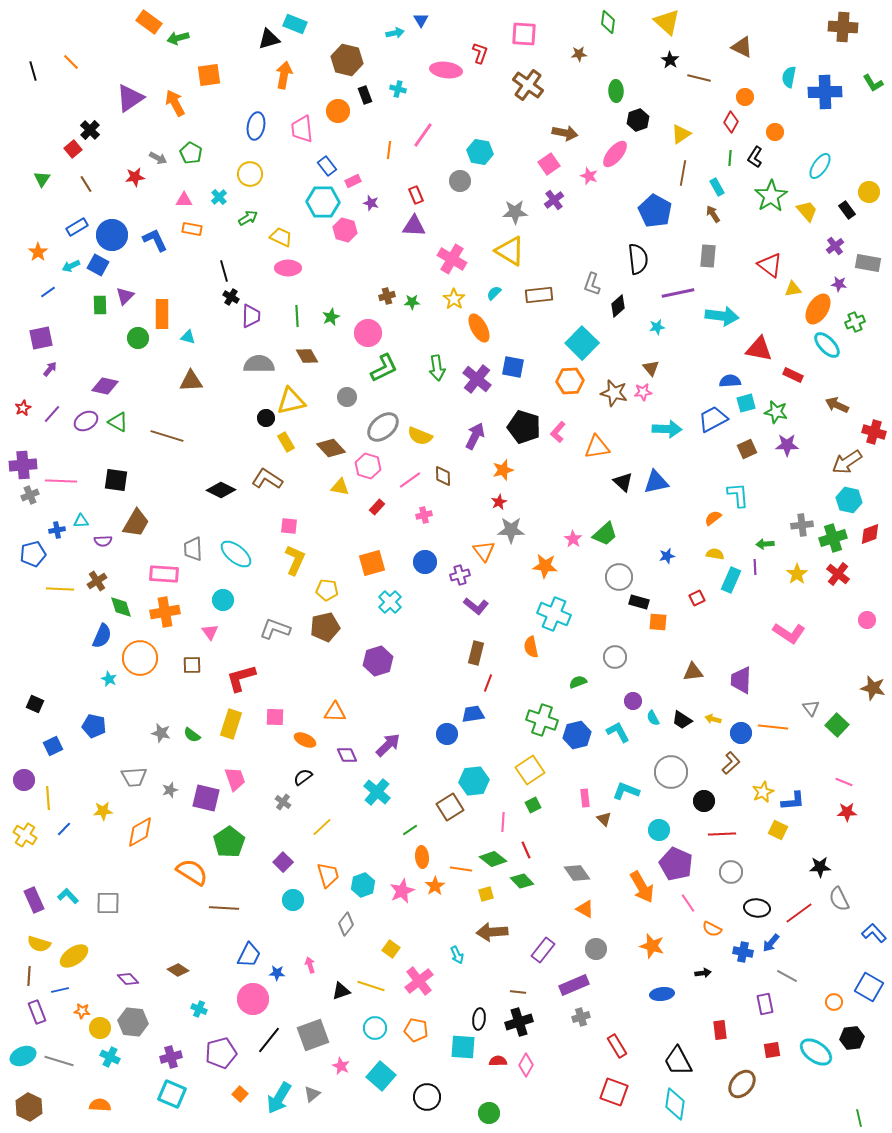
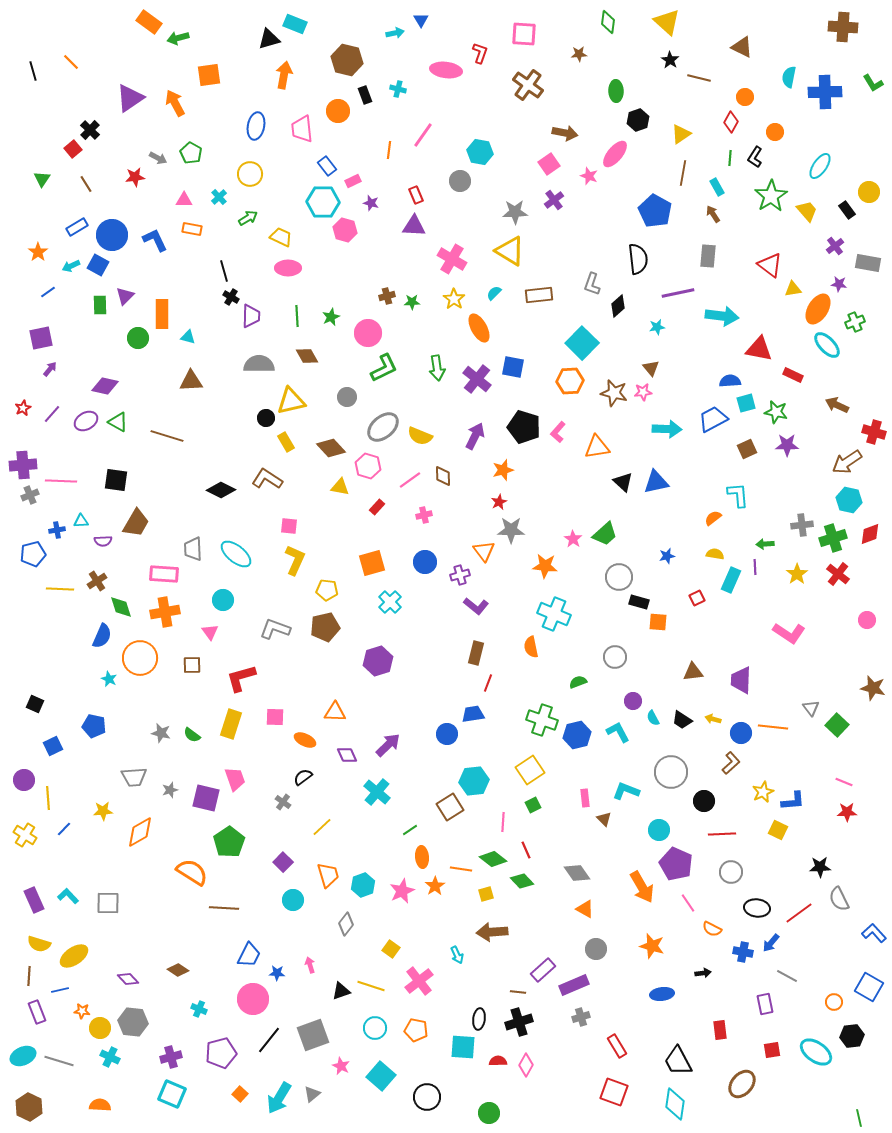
purple rectangle at (543, 950): moved 20 px down; rotated 10 degrees clockwise
black hexagon at (852, 1038): moved 2 px up
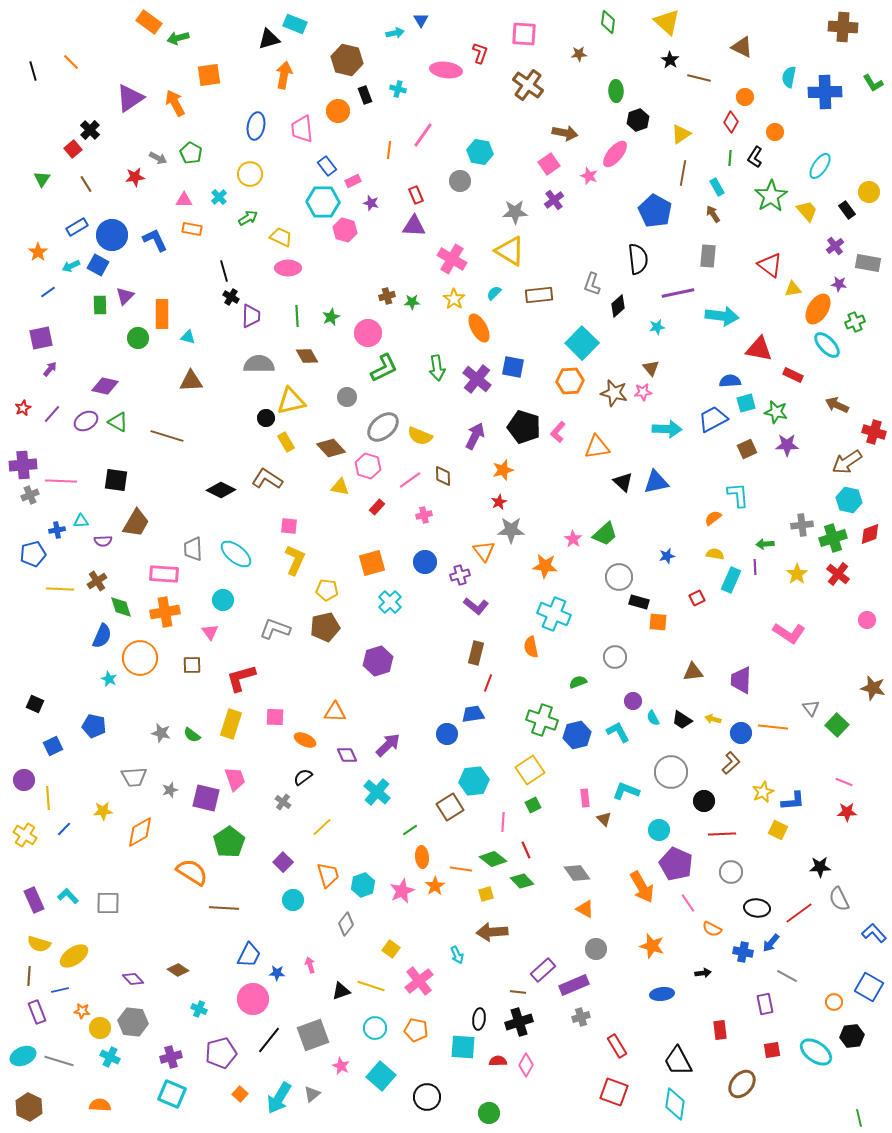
purple diamond at (128, 979): moved 5 px right
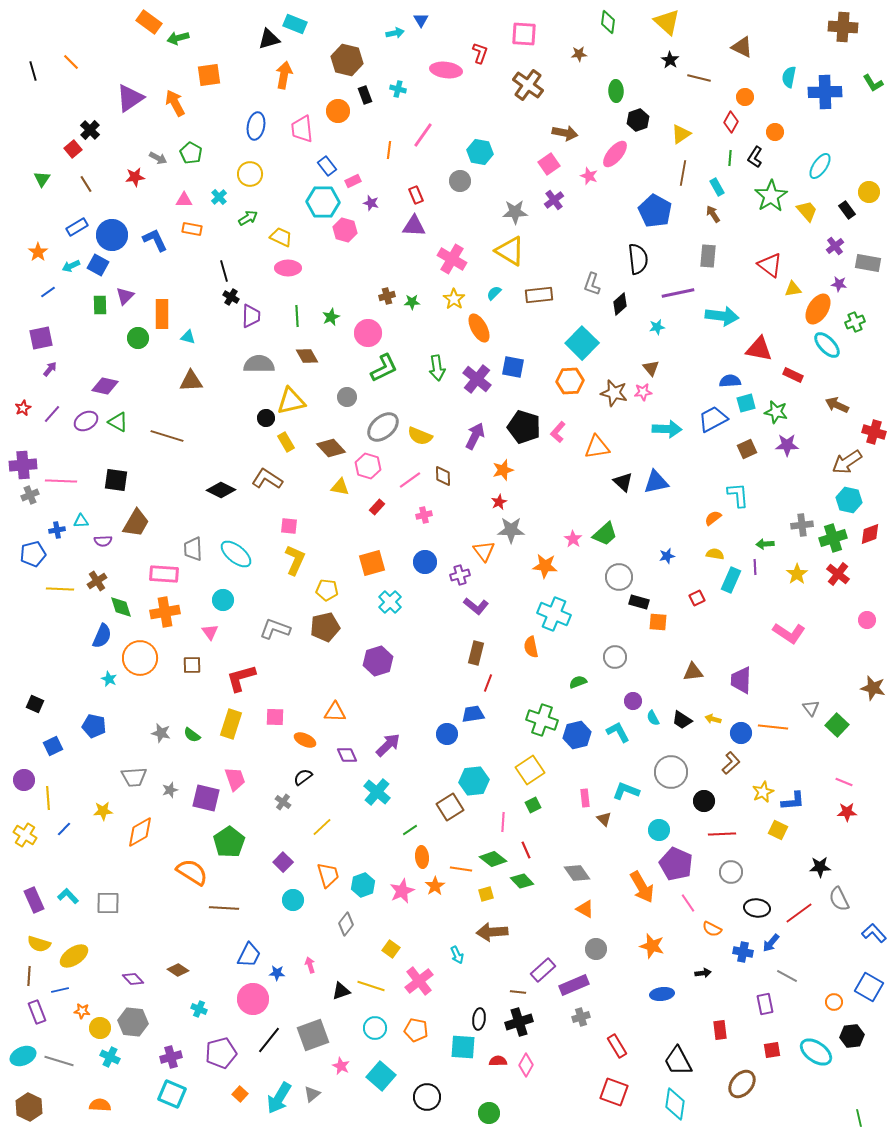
black diamond at (618, 306): moved 2 px right, 2 px up
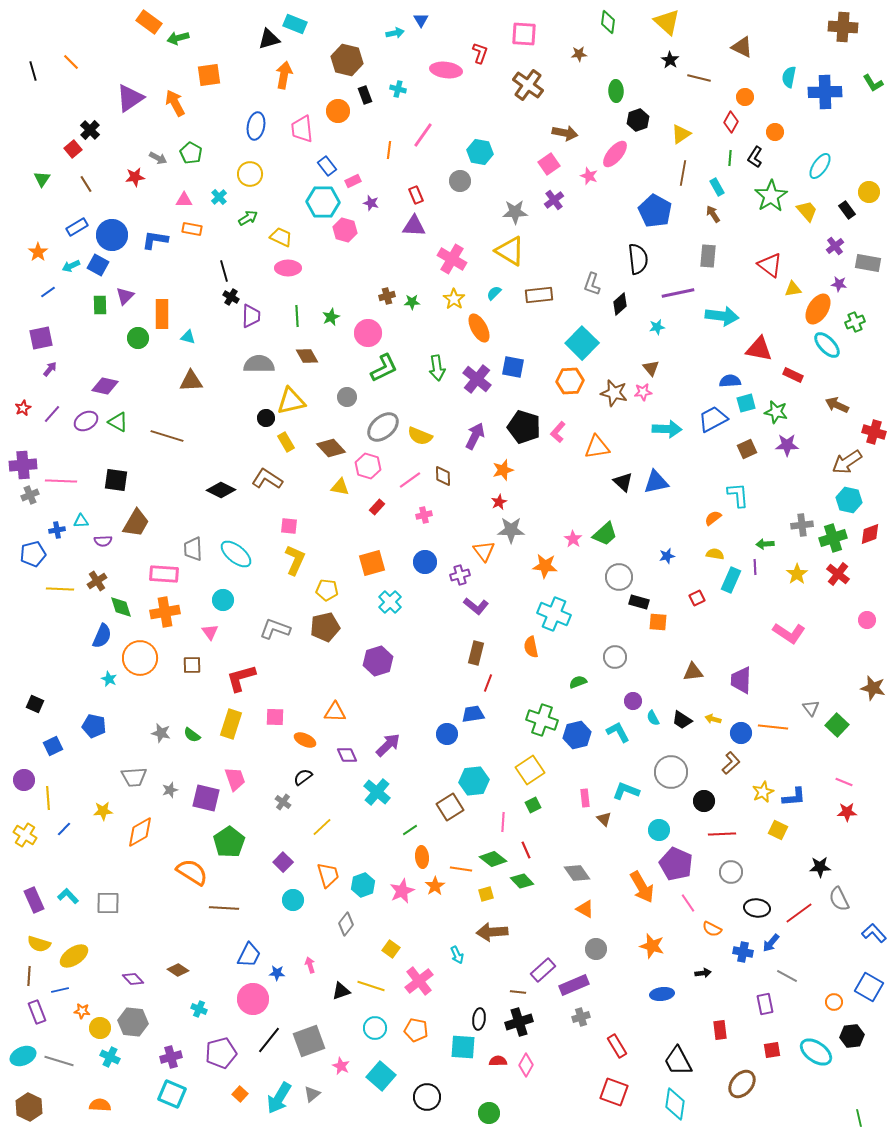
blue L-shape at (155, 240): rotated 56 degrees counterclockwise
blue L-shape at (793, 801): moved 1 px right, 4 px up
gray square at (313, 1035): moved 4 px left, 6 px down
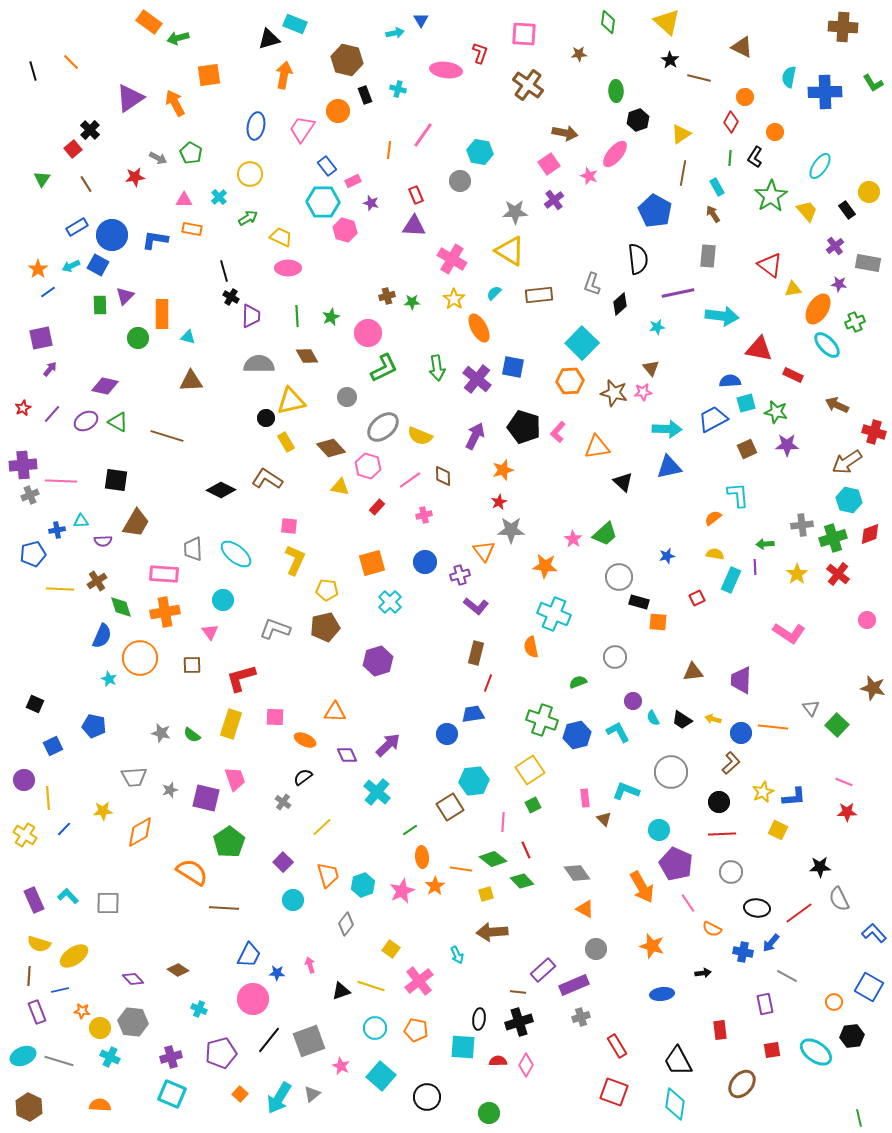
pink trapezoid at (302, 129): rotated 40 degrees clockwise
orange star at (38, 252): moved 17 px down
blue triangle at (656, 482): moved 13 px right, 15 px up
black circle at (704, 801): moved 15 px right, 1 px down
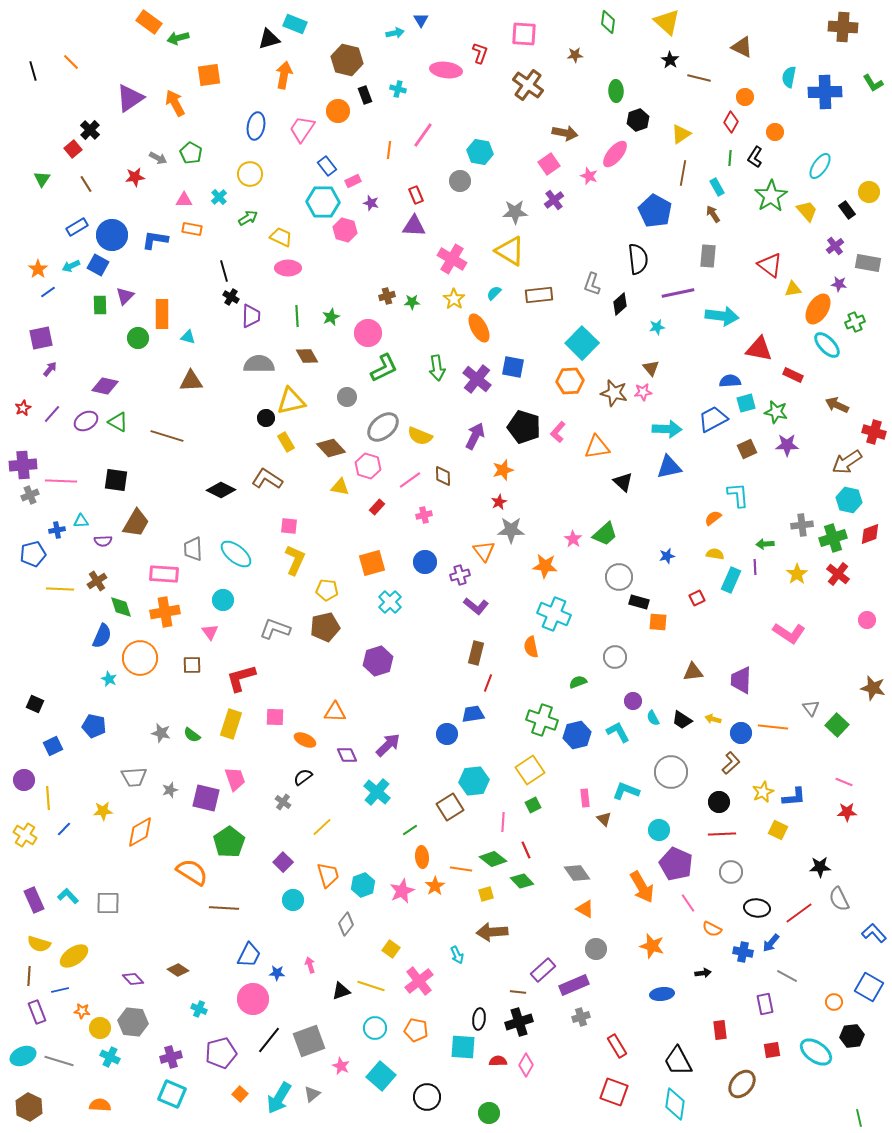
brown star at (579, 54): moved 4 px left, 1 px down
